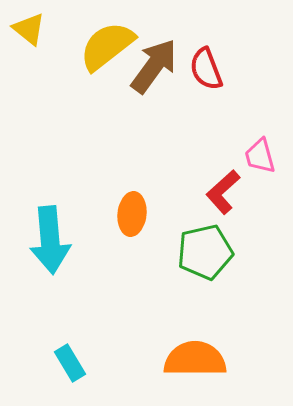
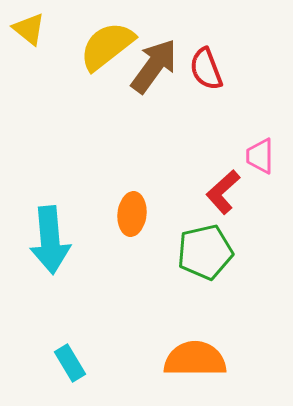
pink trapezoid: rotated 15 degrees clockwise
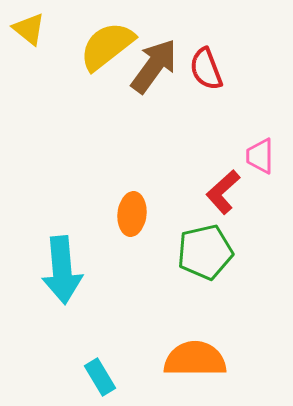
cyan arrow: moved 12 px right, 30 px down
cyan rectangle: moved 30 px right, 14 px down
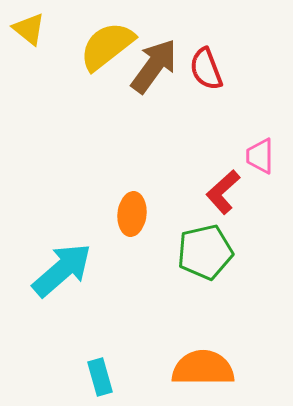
cyan arrow: rotated 126 degrees counterclockwise
orange semicircle: moved 8 px right, 9 px down
cyan rectangle: rotated 15 degrees clockwise
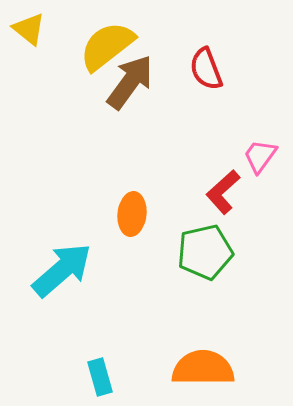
brown arrow: moved 24 px left, 16 px down
pink trapezoid: rotated 36 degrees clockwise
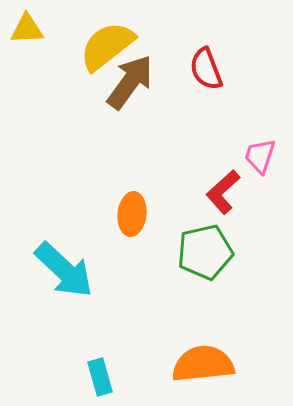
yellow triangle: moved 2 px left; rotated 42 degrees counterclockwise
pink trapezoid: rotated 18 degrees counterclockwise
cyan arrow: moved 2 px right; rotated 84 degrees clockwise
orange semicircle: moved 4 px up; rotated 6 degrees counterclockwise
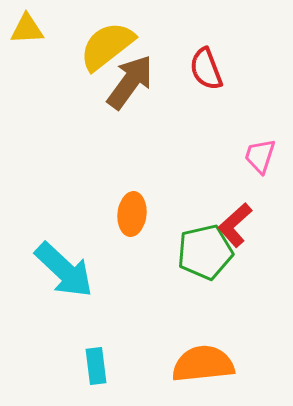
red L-shape: moved 12 px right, 33 px down
cyan rectangle: moved 4 px left, 11 px up; rotated 9 degrees clockwise
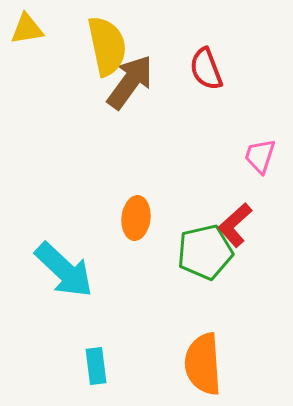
yellow triangle: rotated 6 degrees counterclockwise
yellow semicircle: rotated 116 degrees clockwise
orange ellipse: moved 4 px right, 4 px down
orange semicircle: rotated 88 degrees counterclockwise
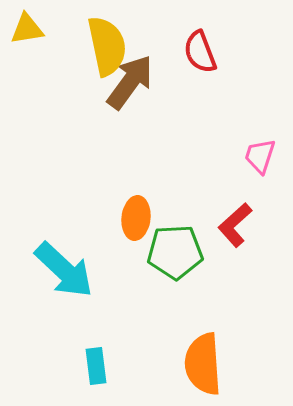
red semicircle: moved 6 px left, 17 px up
green pentagon: moved 30 px left; rotated 10 degrees clockwise
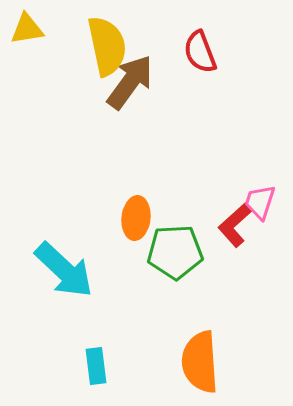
pink trapezoid: moved 46 px down
orange semicircle: moved 3 px left, 2 px up
